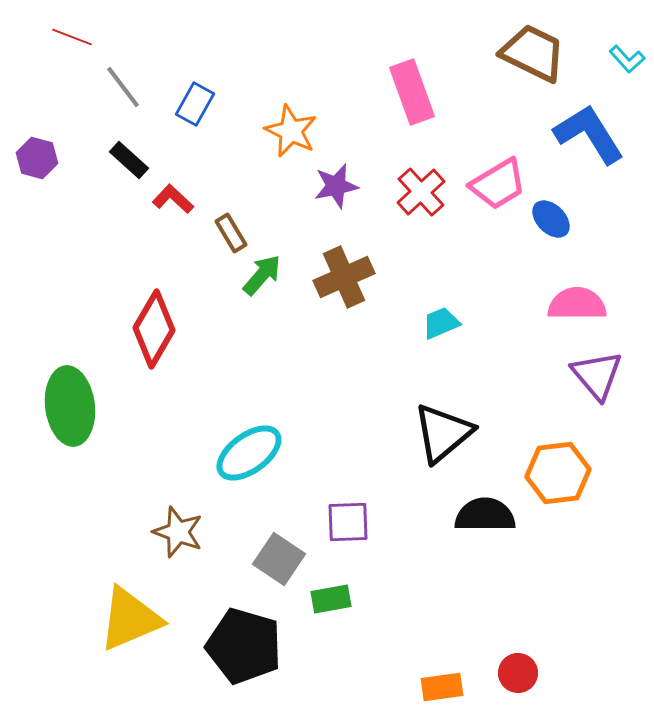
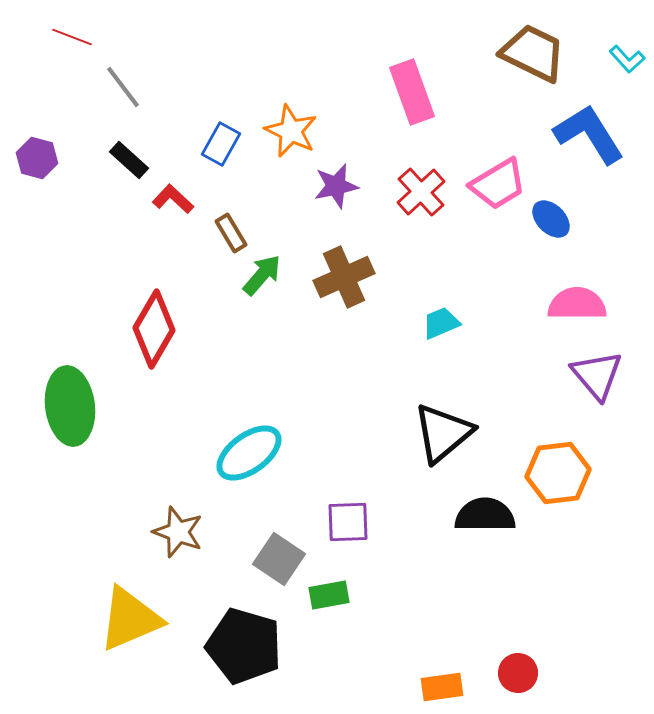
blue rectangle: moved 26 px right, 40 px down
green rectangle: moved 2 px left, 4 px up
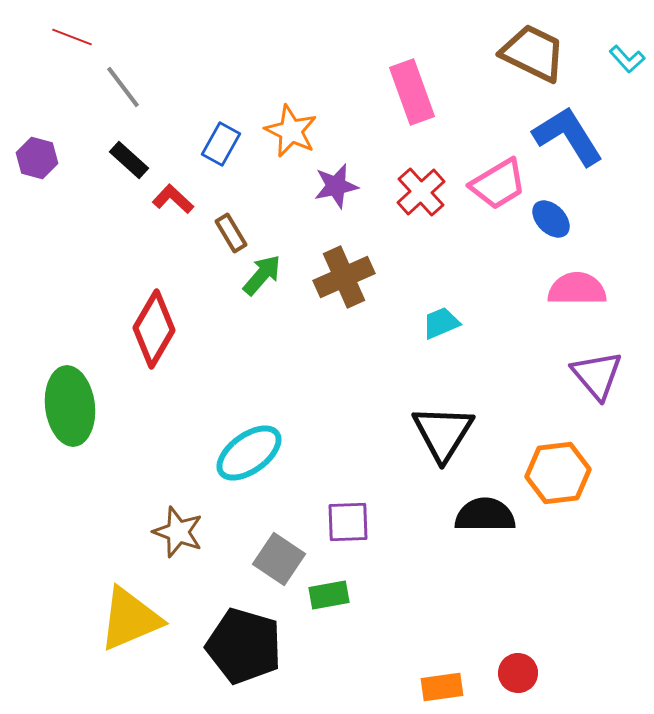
blue L-shape: moved 21 px left, 2 px down
pink semicircle: moved 15 px up
black triangle: rotated 18 degrees counterclockwise
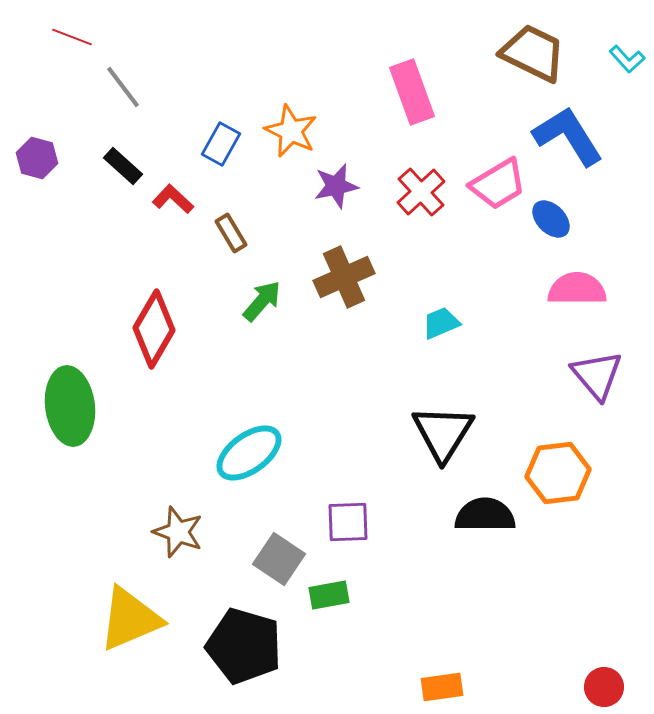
black rectangle: moved 6 px left, 6 px down
green arrow: moved 26 px down
red circle: moved 86 px right, 14 px down
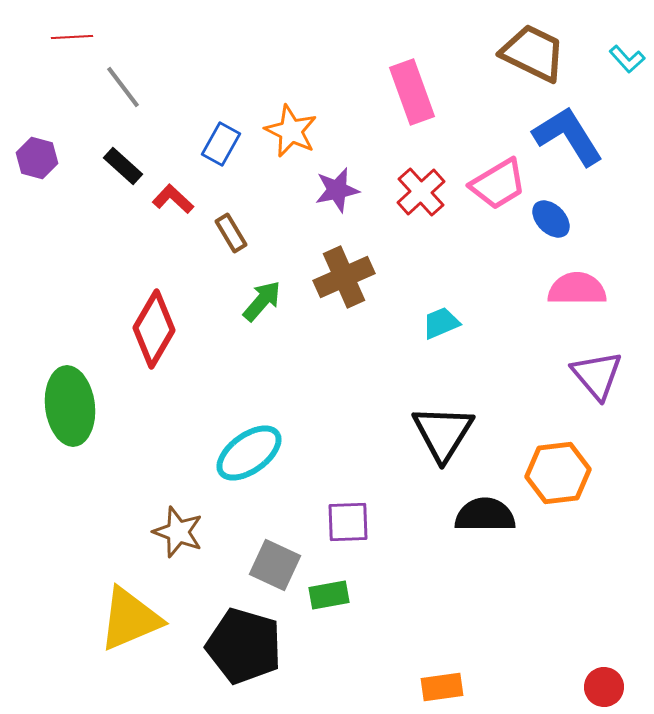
red line: rotated 24 degrees counterclockwise
purple star: moved 1 px right, 4 px down
gray square: moved 4 px left, 6 px down; rotated 9 degrees counterclockwise
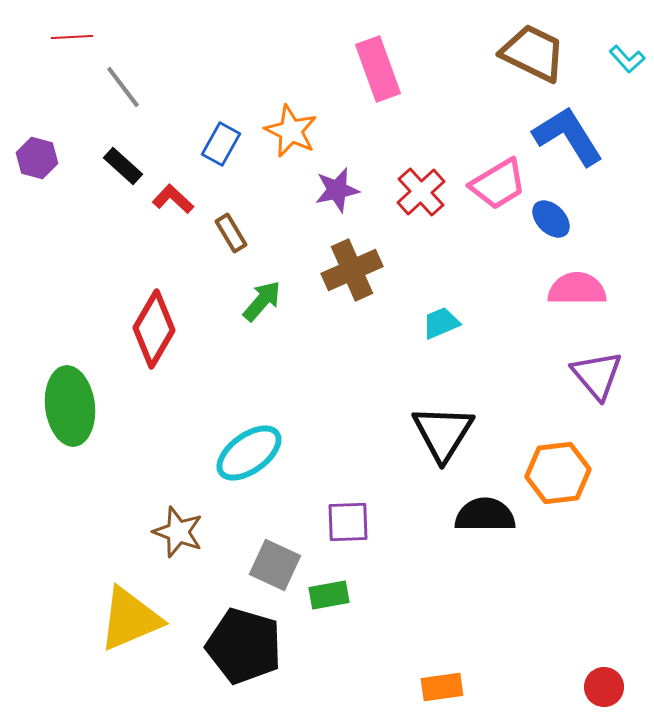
pink rectangle: moved 34 px left, 23 px up
brown cross: moved 8 px right, 7 px up
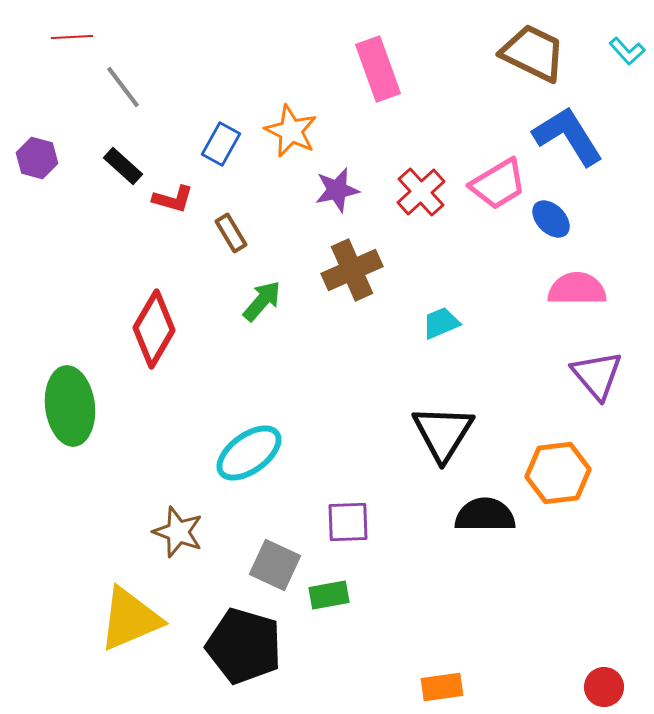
cyan L-shape: moved 8 px up
red L-shape: rotated 153 degrees clockwise
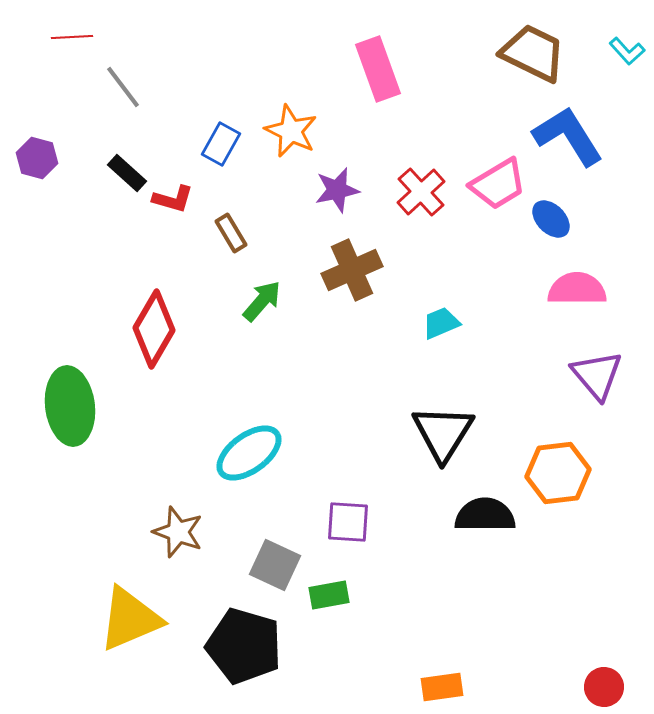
black rectangle: moved 4 px right, 7 px down
purple square: rotated 6 degrees clockwise
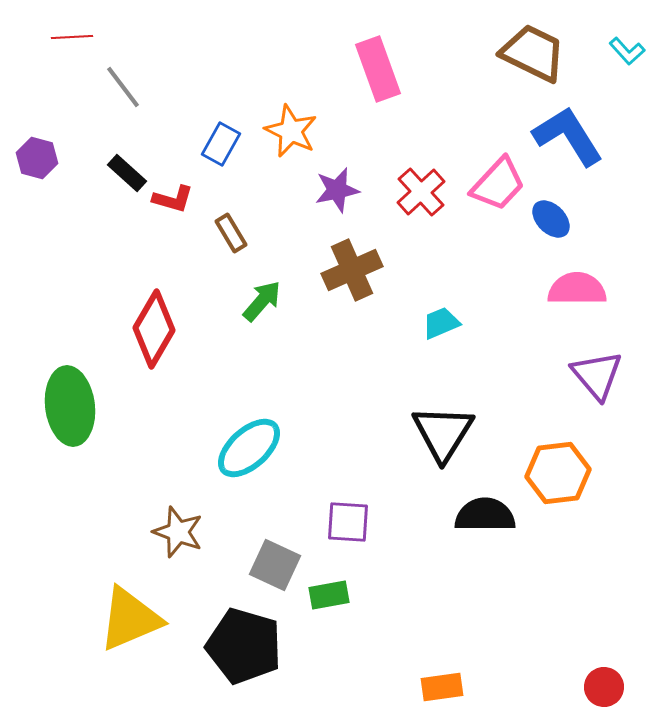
pink trapezoid: rotated 16 degrees counterclockwise
cyan ellipse: moved 5 px up; rotated 6 degrees counterclockwise
